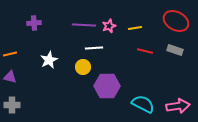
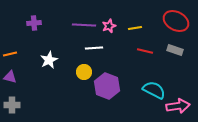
yellow circle: moved 1 px right, 5 px down
purple hexagon: rotated 20 degrees clockwise
cyan semicircle: moved 11 px right, 14 px up
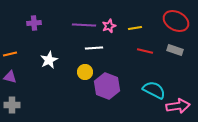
yellow circle: moved 1 px right
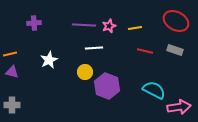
purple triangle: moved 2 px right, 5 px up
pink arrow: moved 1 px right, 1 px down
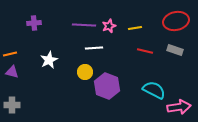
red ellipse: rotated 40 degrees counterclockwise
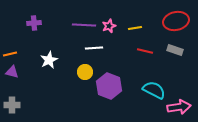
purple hexagon: moved 2 px right
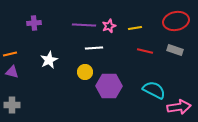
purple hexagon: rotated 20 degrees counterclockwise
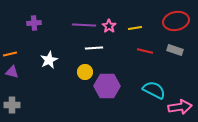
pink star: rotated 16 degrees counterclockwise
purple hexagon: moved 2 px left
pink arrow: moved 1 px right
